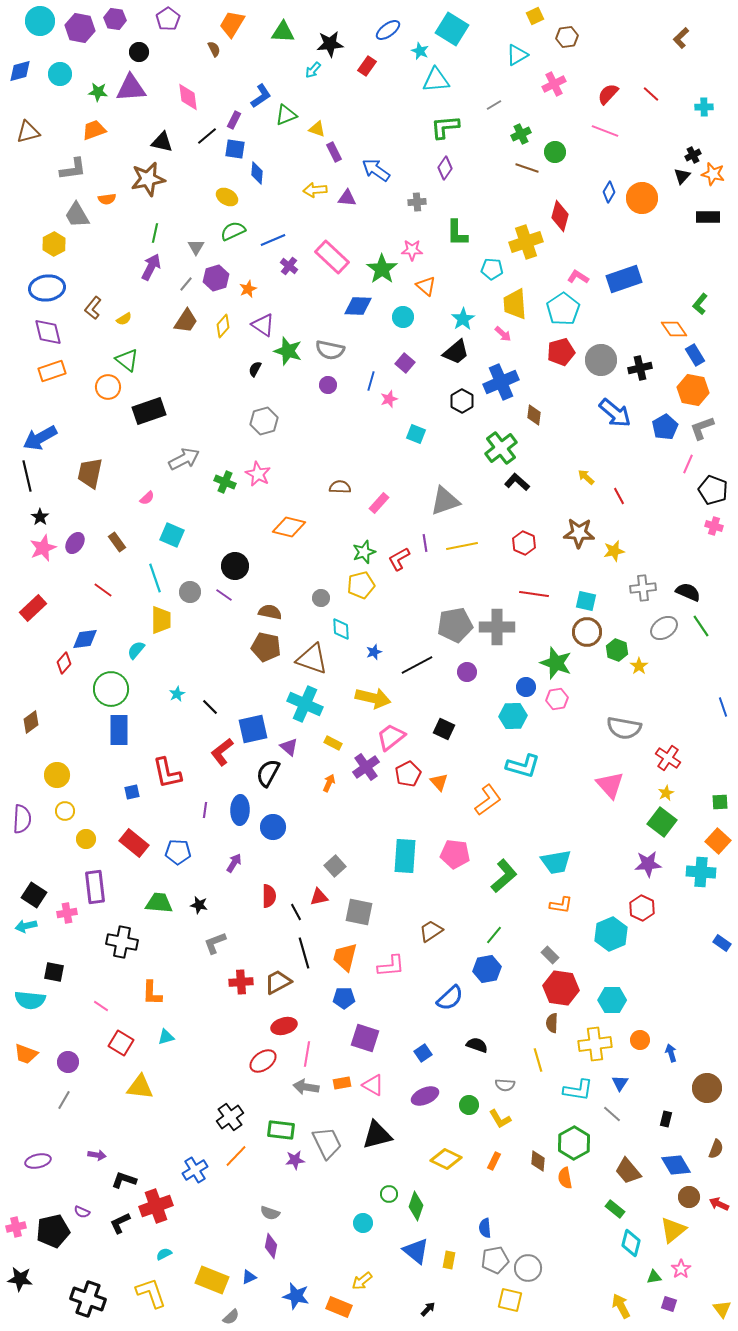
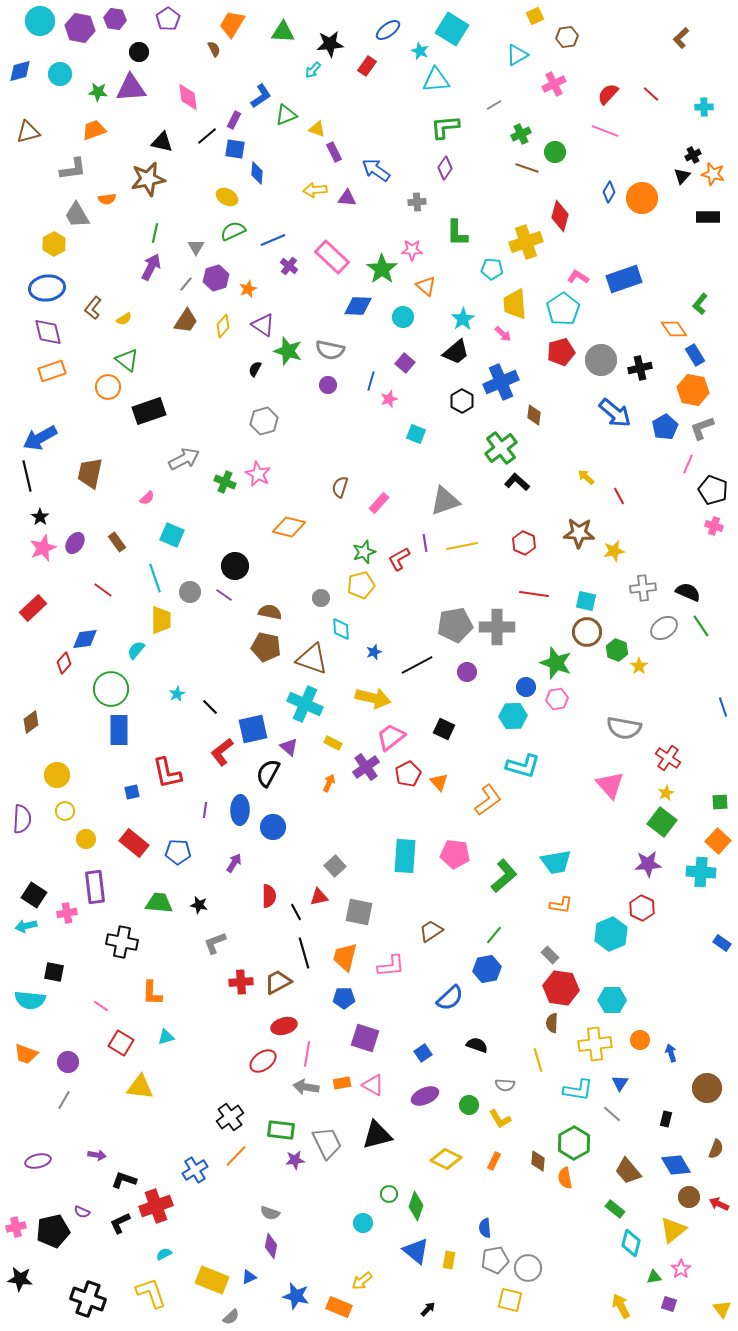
brown semicircle at (340, 487): rotated 75 degrees counterclockwise
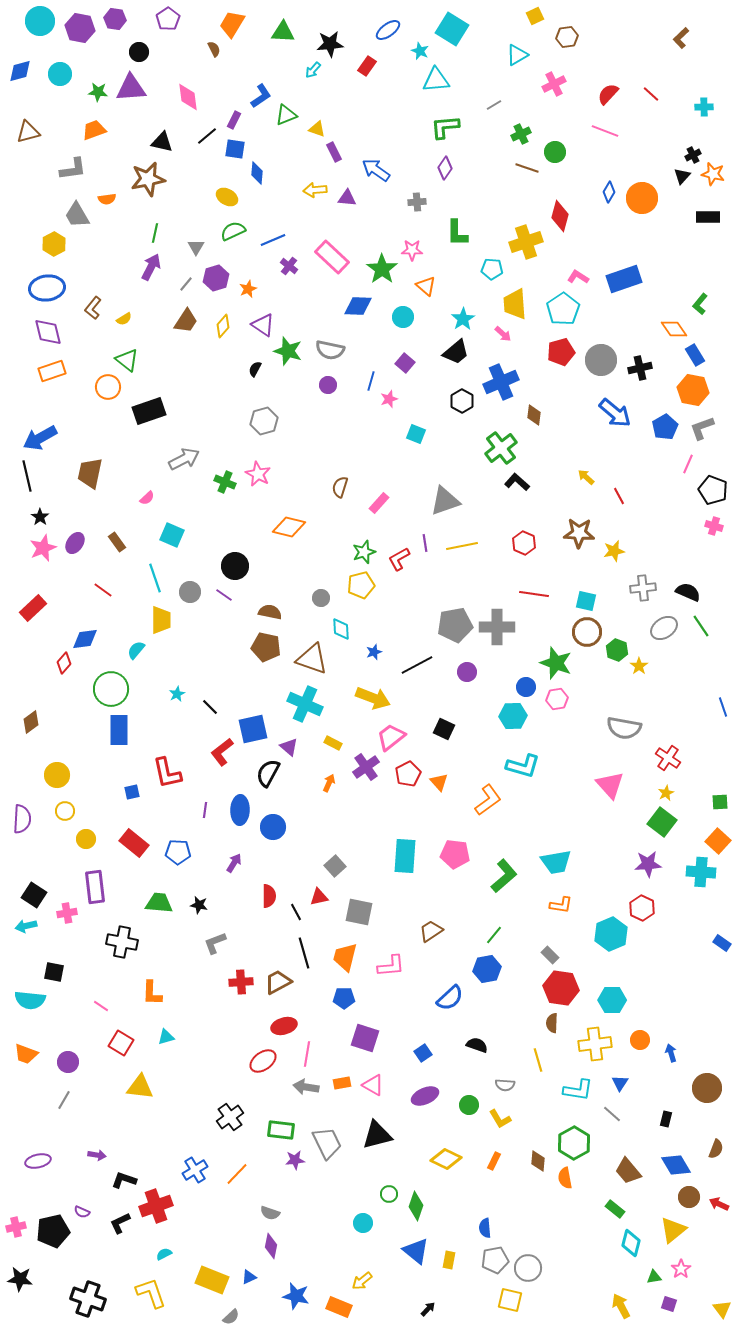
yellow arrow at (373, 698): rotated 8 degrees clockwise
orange line at (236, 1156): moved 1 px right, 18 px down
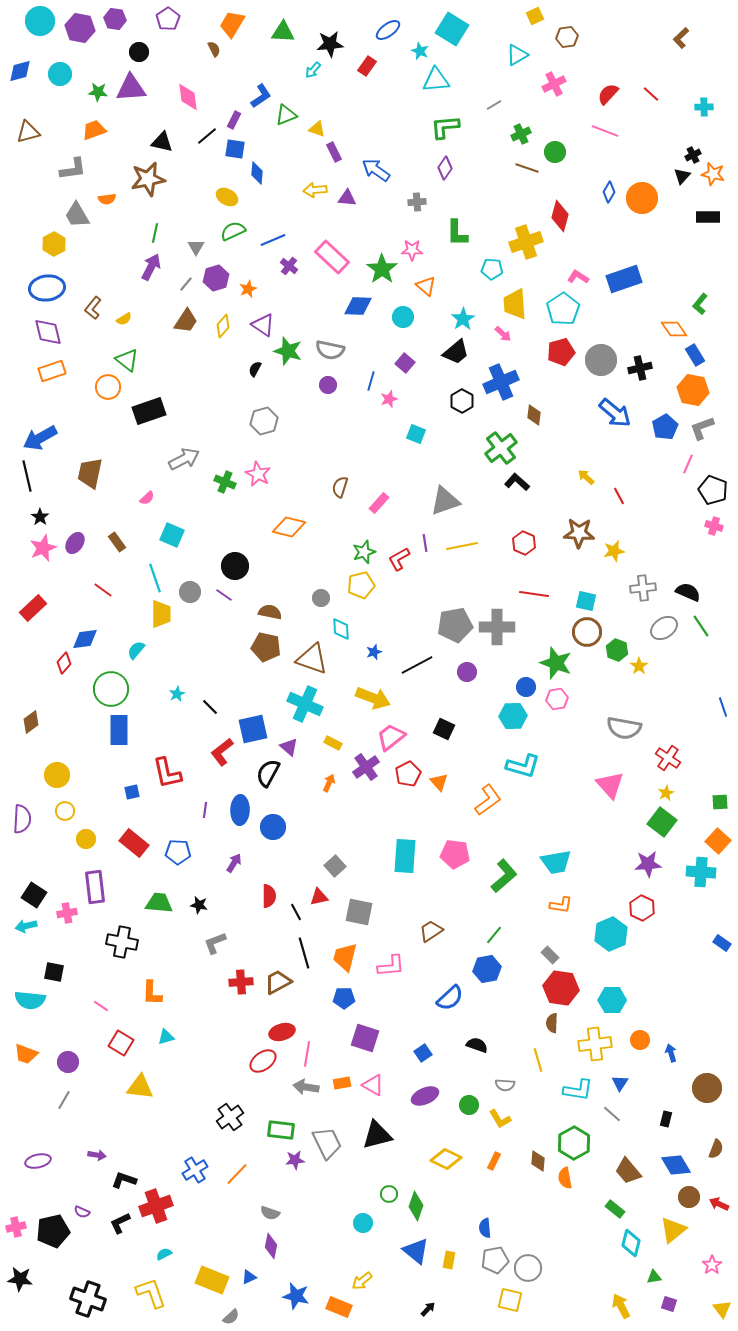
yellow trapezoid at (161, 620): moved 6 px up
red ellipse at (284, 1026): moved 2 px left, 6 px down
pink star at (681, 1269): moved 31 px right, 4 px up
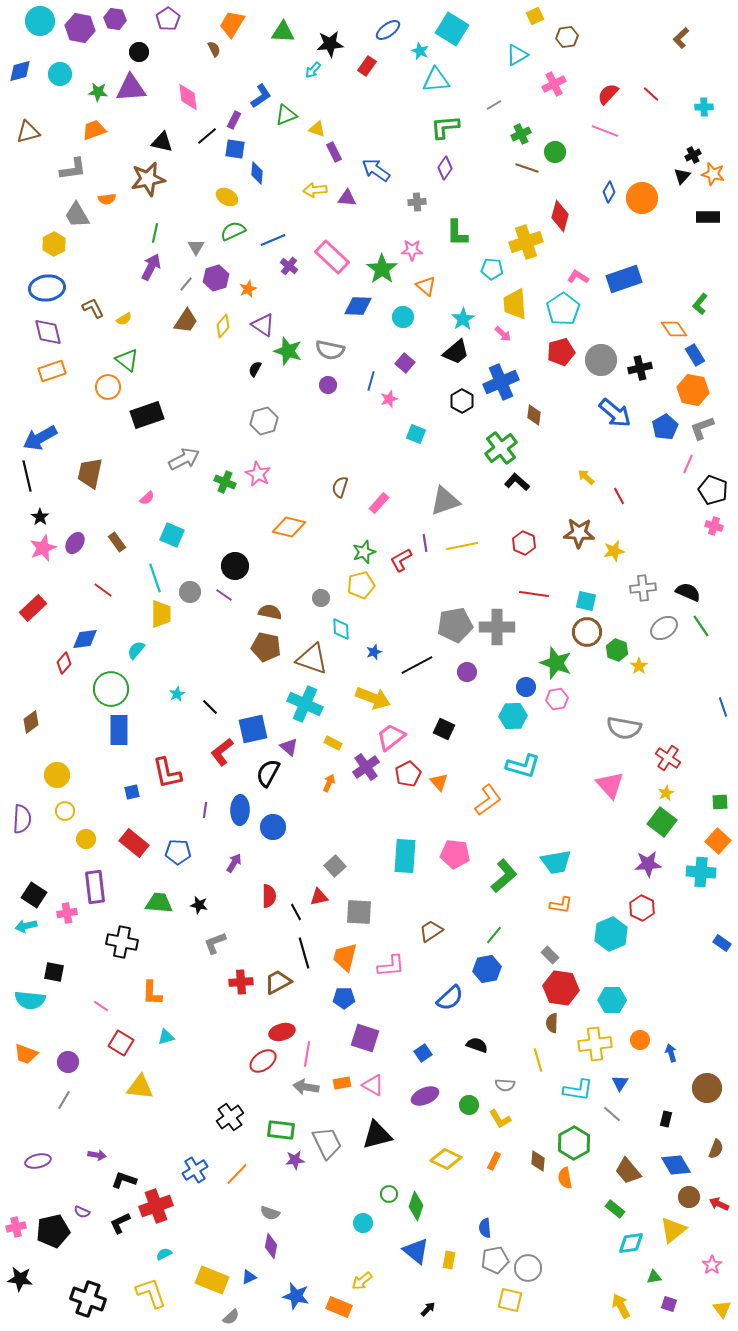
brown L-shape at (93, 308): rotated 115 degrees clockwise
black rectangle at (149, 411): moved 2 px left, 4 px down
red L-shape at (399, 559): moved 2 px right, 1 px down
gray square at (359, 912): rotated 8 degrees counterclockwise
cyan diamond at (631, 1243): rotated 68 degrees clockwise
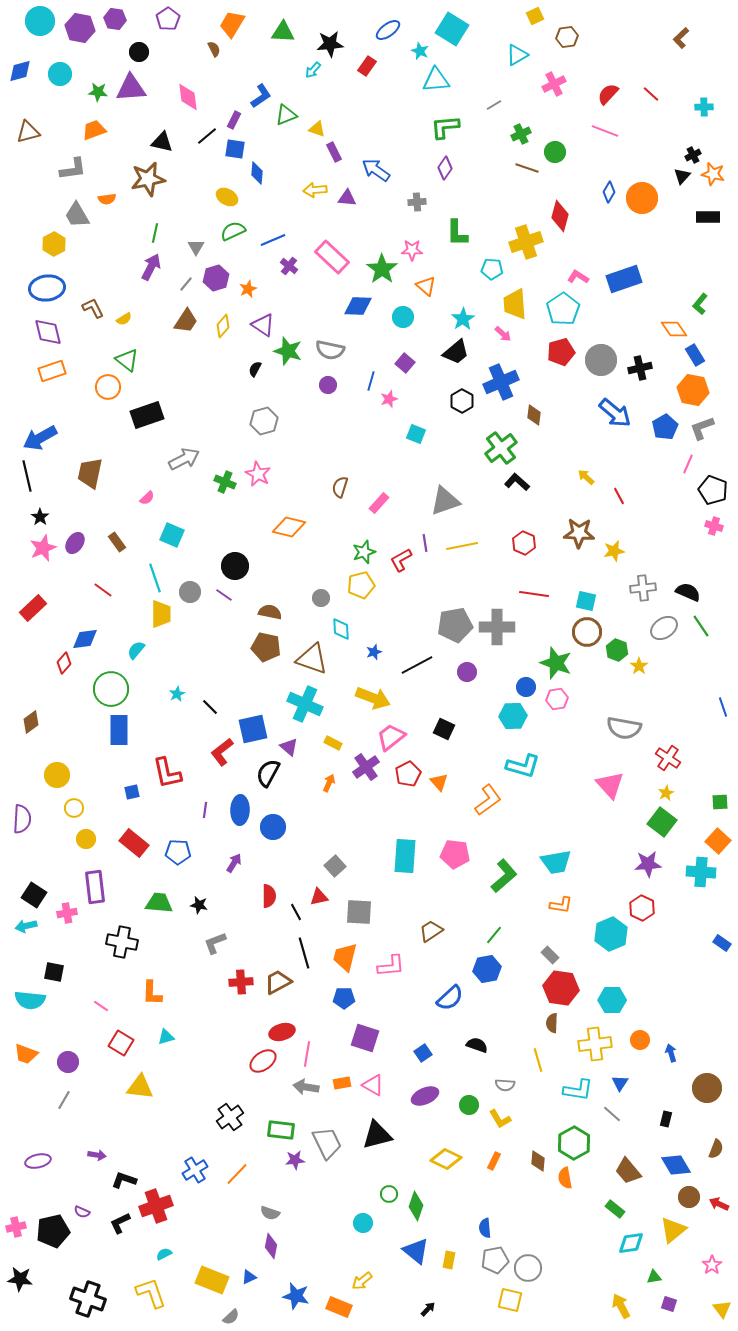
yellow circle at (65, 811): moved 9 px right, 3 px up
